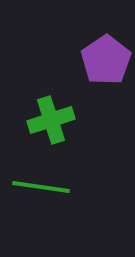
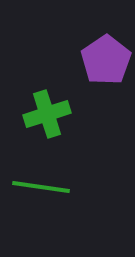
green cross: moved 4 px left, 6 px up
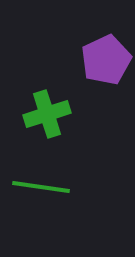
purple pentagon: rotated 9 degrees clockwise
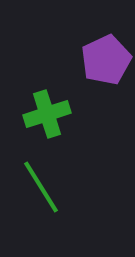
green line: rotated 50 degrees clockwise
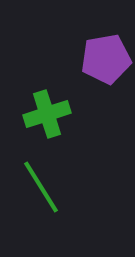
purple pentagon: moved 1 px up; rotated 15 degrees clockwise
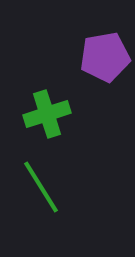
purple pentagon: moved 1 px left, 2 px up
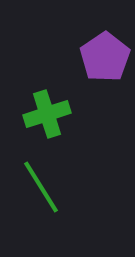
purple pentagon: rotated 24 degrees counterclockwise
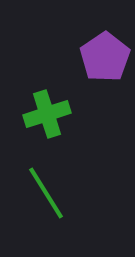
green line: moved 5 px right, 6 px down
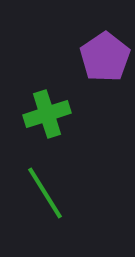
green line: moved 1 px left
